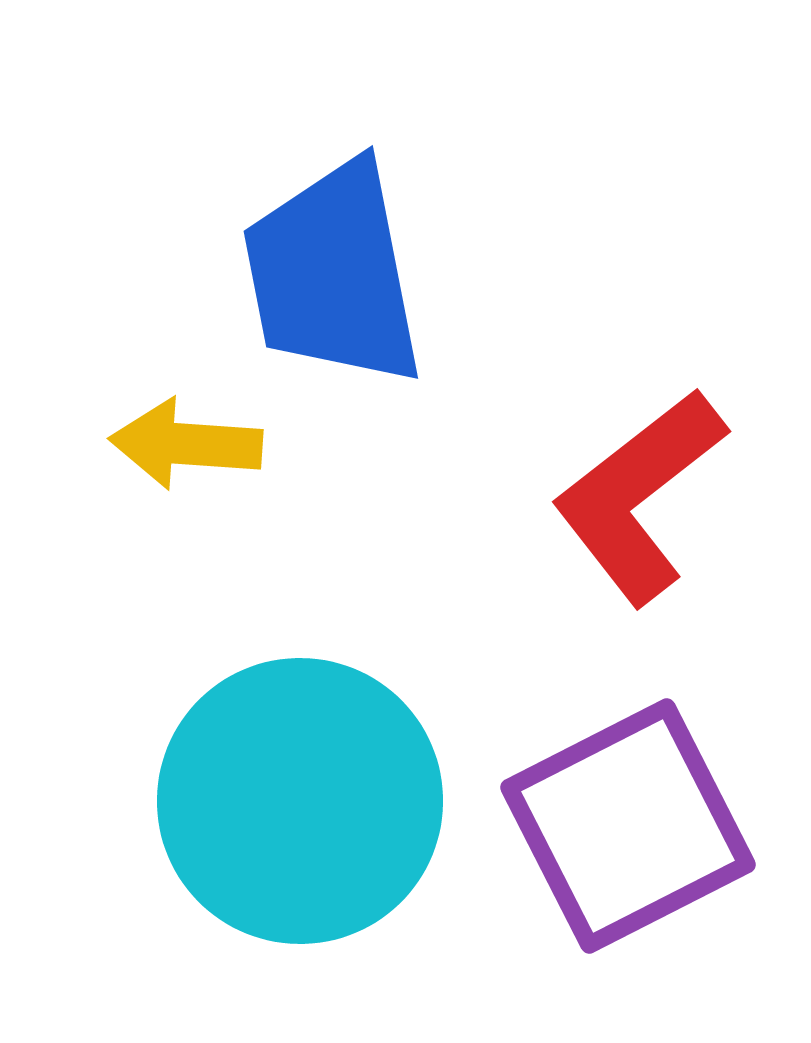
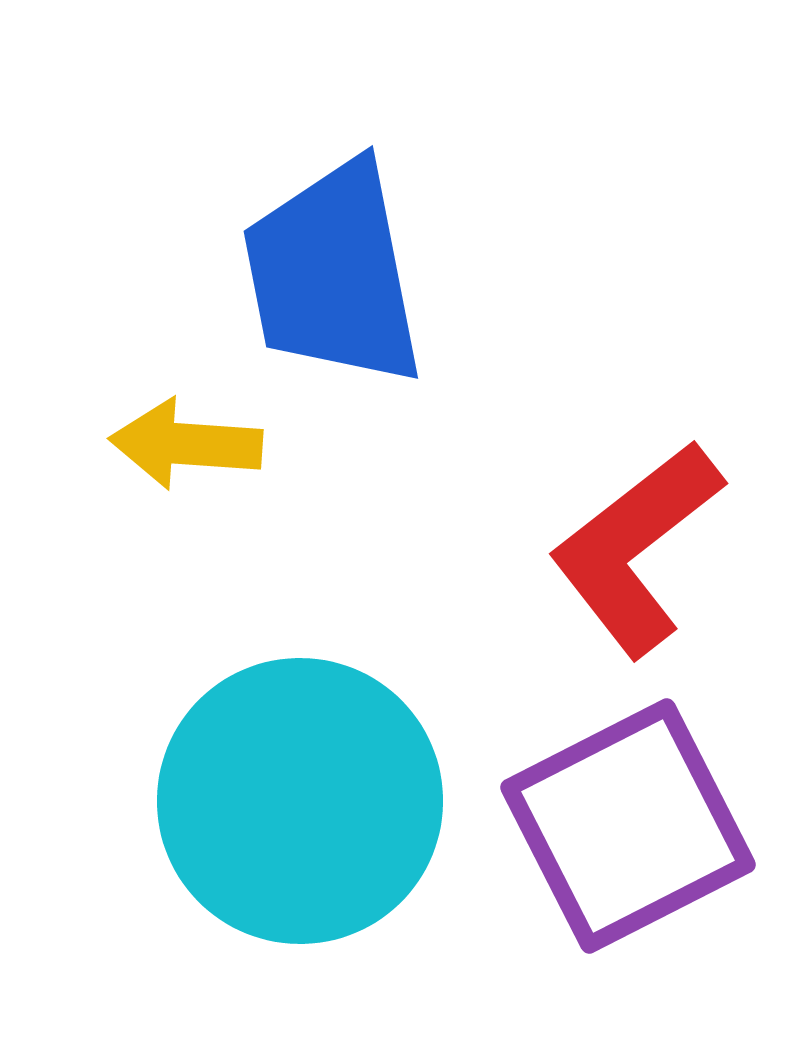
red L-shape: moved 3 px left, 52 px down
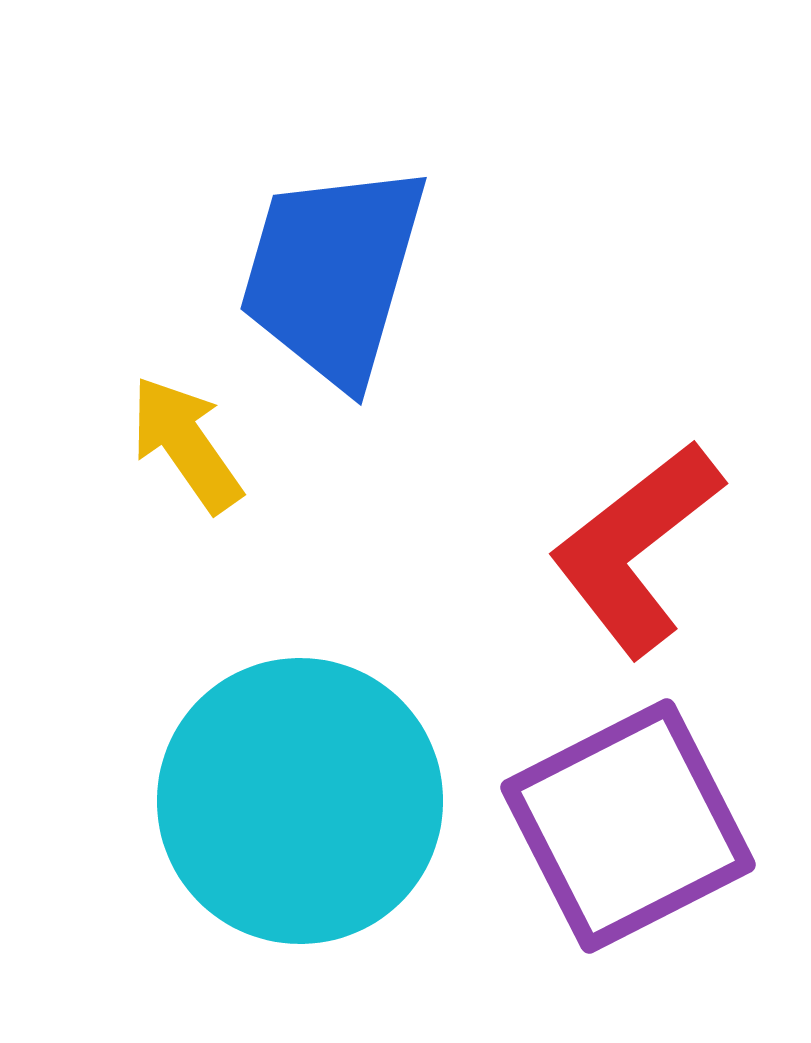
blue trapezoid: rotated 27 degrees clockwise
yellow arrow: rotated 51 degrees clockwise
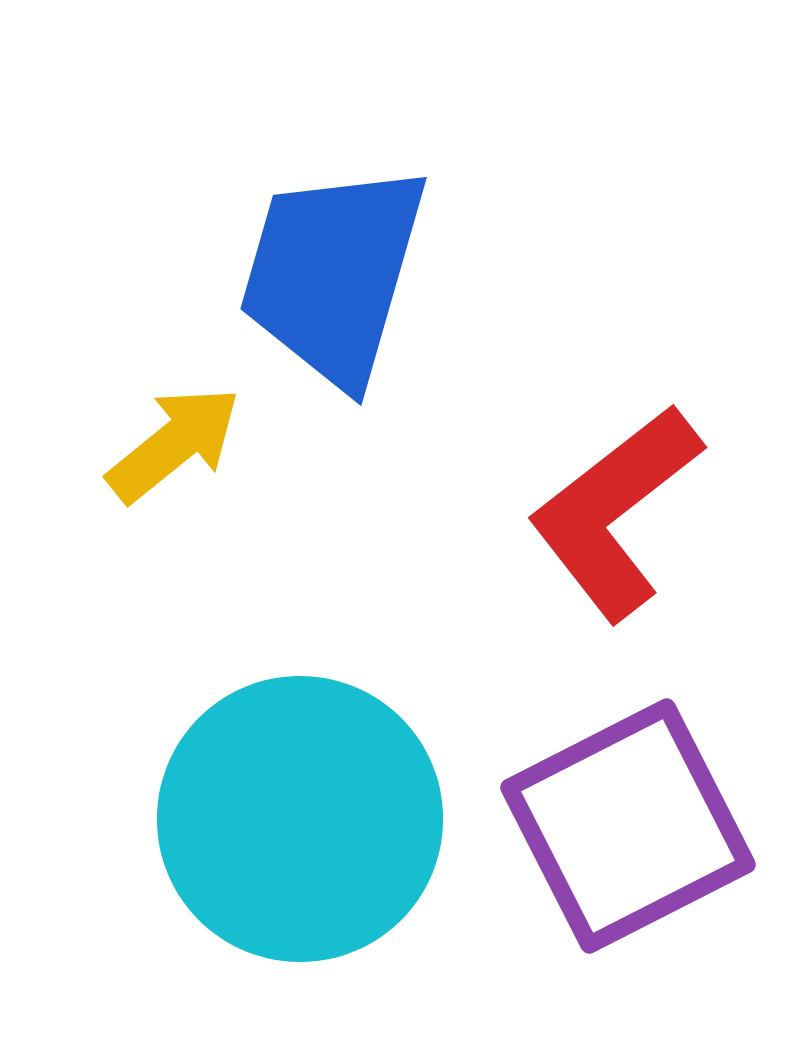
yellow arrow: moved 12 px left; rotated 86 degrees clockwise
red L-shape: moved 21 px left, 36 px up
cyan circle: moved 18 px down
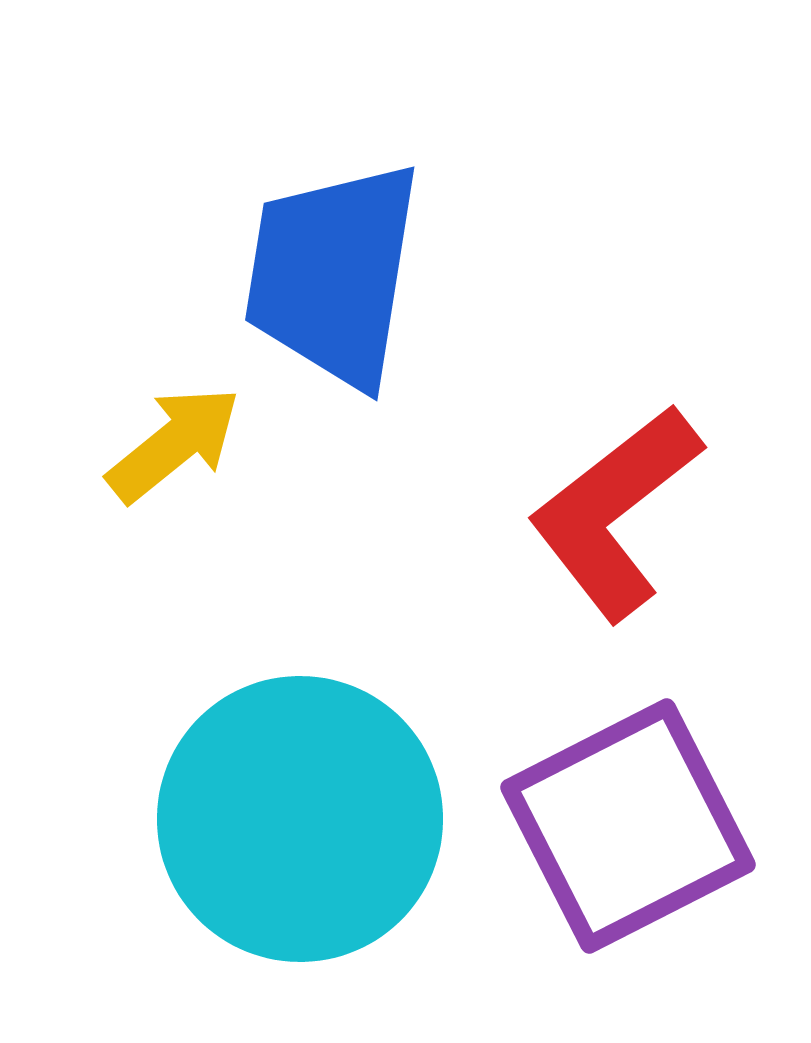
blue trapezoid: rotated 7 degrees counterclockwise
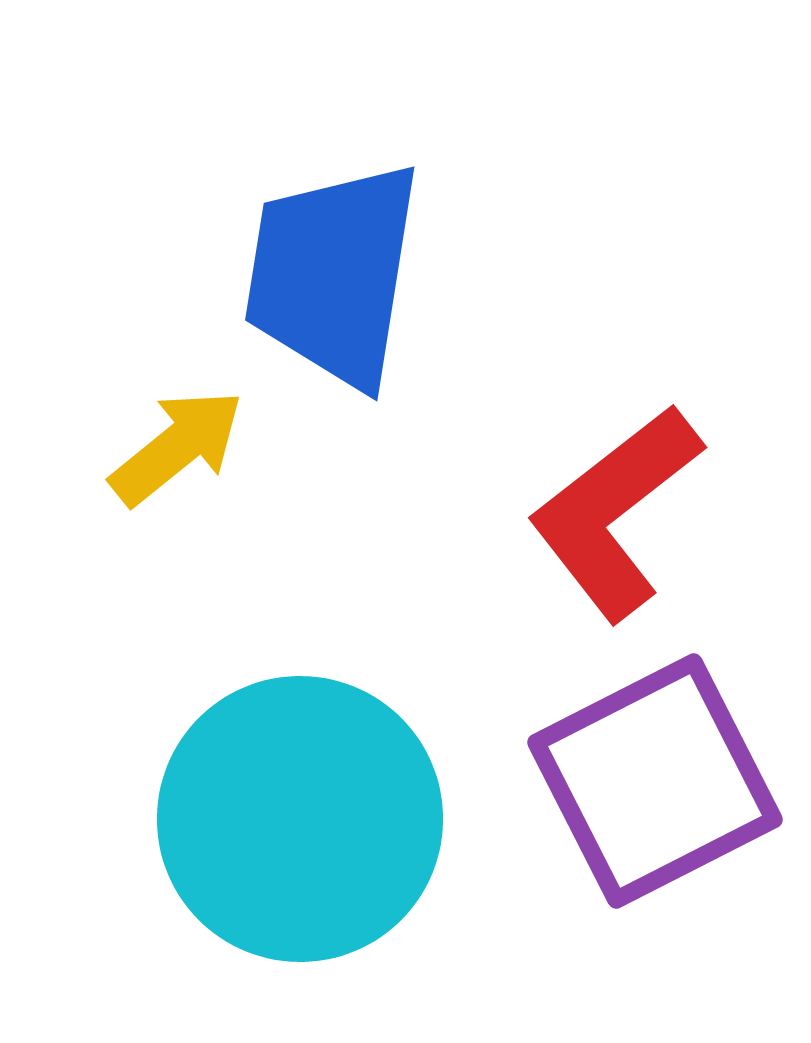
yellow arrow: moved 3 px right, 3 px down
purple square: moved 27 px right, 45 px up
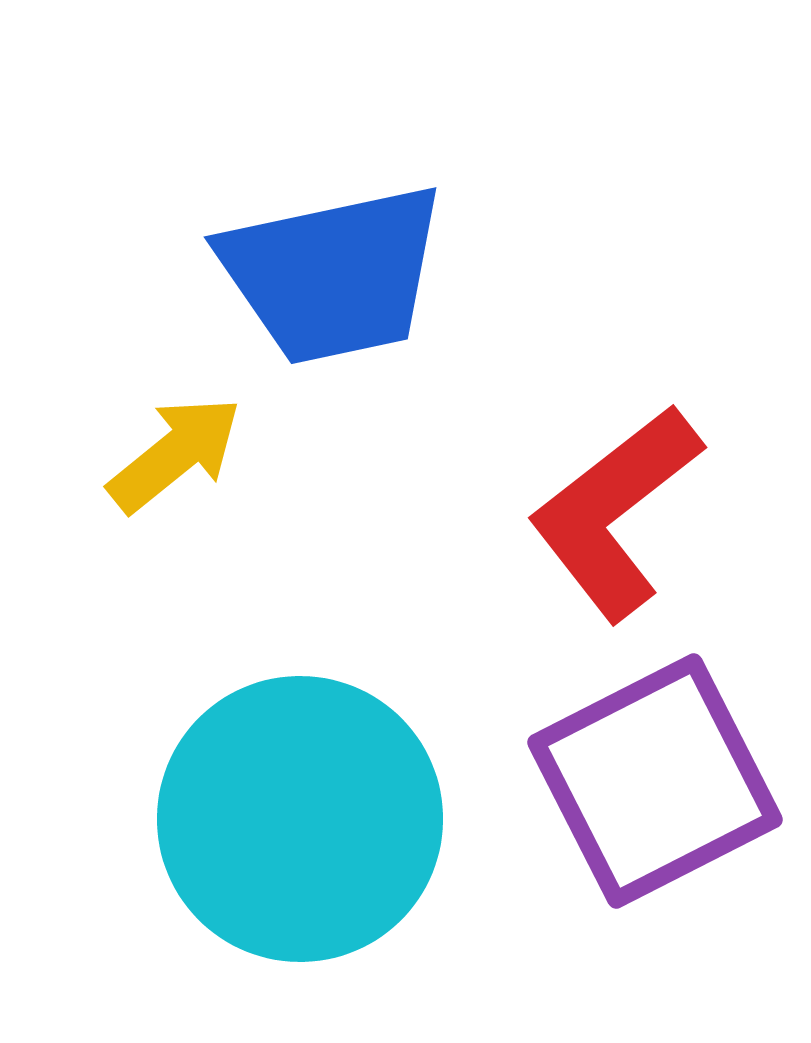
blue trapezoid: rotated 111 degrees counterclockwise
yellow arrow: moved 2 px left, 7 px down
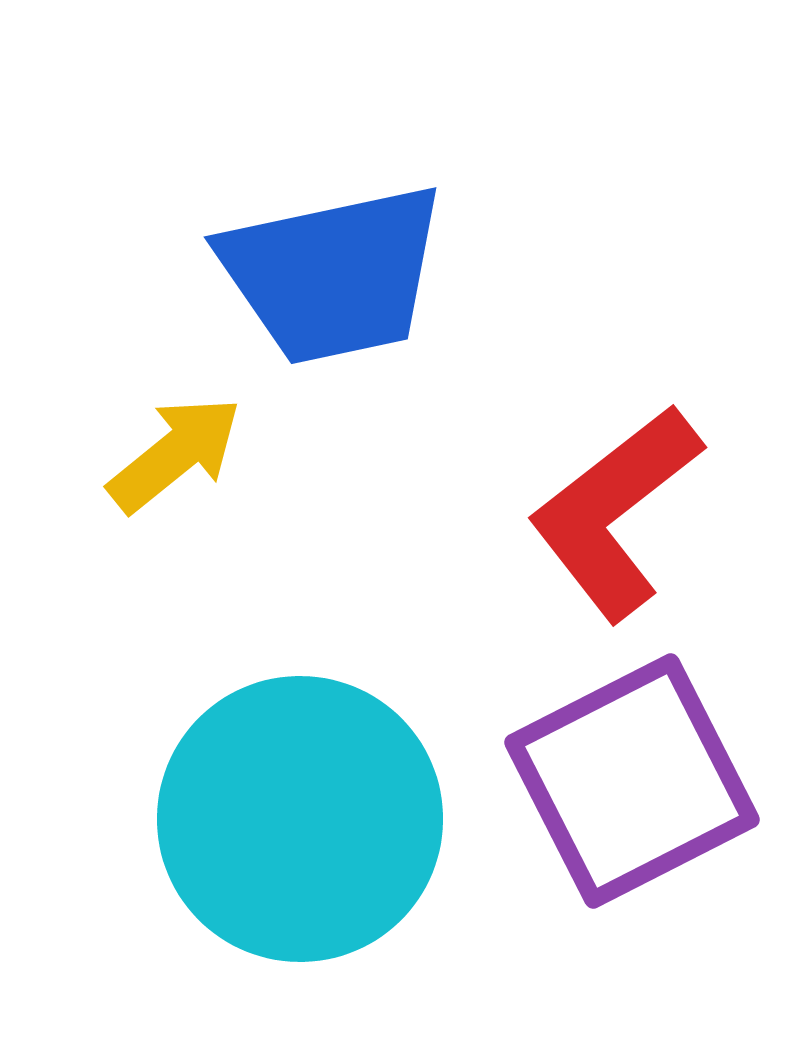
purple square: moved 23 px left
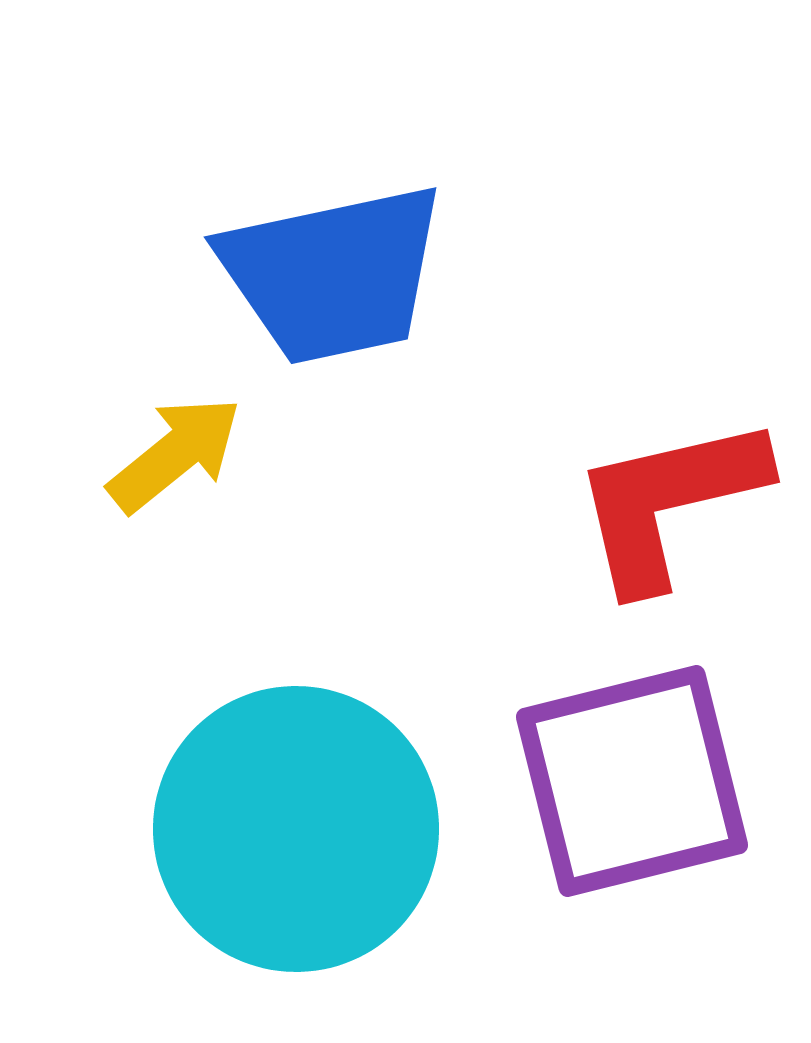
red L-shape: moved 54 px right, 10 px up; rotated 25 degrees clockwise
purple square: rotated 13 degrees clockwise
cyan circle: moved 4 px left, 10 px down
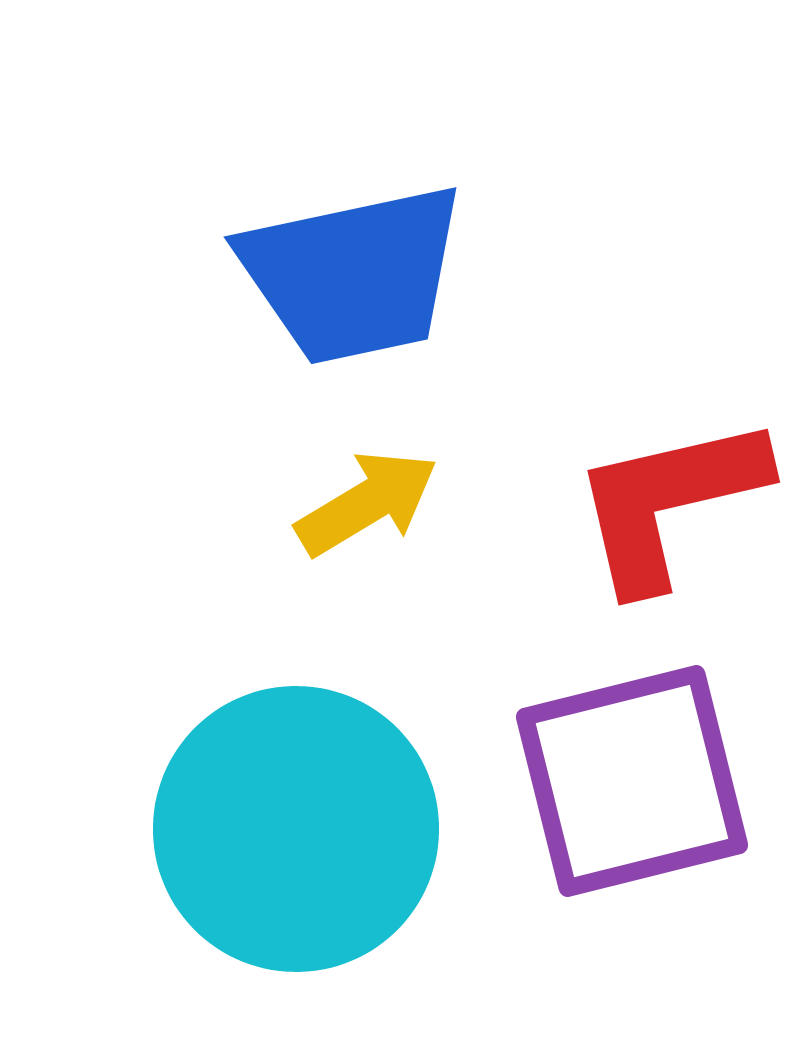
blue trapezoid: moved 20 px right
yellow arrow: moved 192 px right, 49 px down; rotated 8 degrees clockwise
